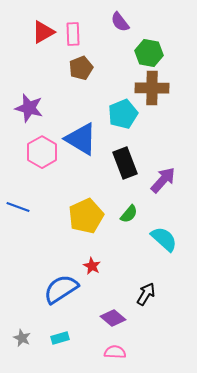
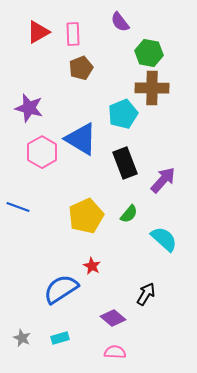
red triangle: moved 5 px left
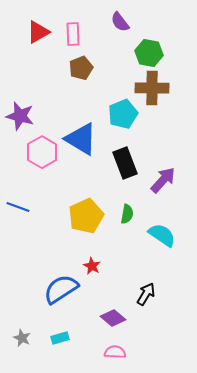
purple star: moved 9 px left, 8 px down
green semicircle: moved 2 px left; rotated 30 degrees counterclockwise
cyan semicircle: moved 2 px left, 4 px up; rotated 8 degrees counterclockwise
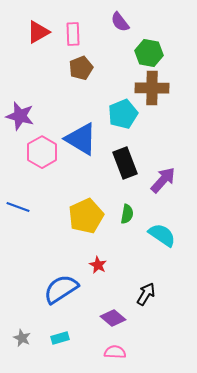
red star: moved 6 px right, 1 px up
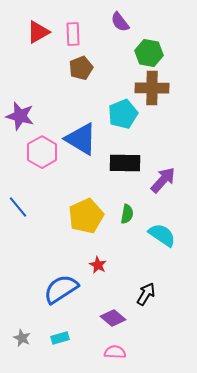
black rectangle: rotated 68 degrees counterclockwise
blue line: rotated 30 degrees clockwise
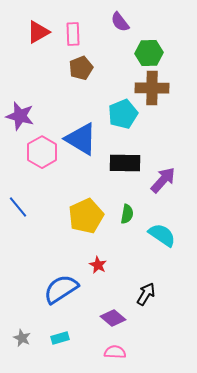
green hexagon: rotated 12 degrees counterclockwise
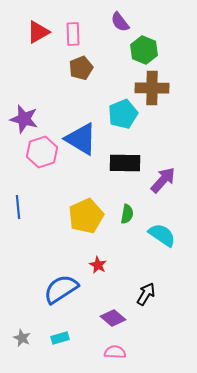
green hexagon: moved 5 px left, 3 px up; rotated 24 degrees clockwise
purple star: moved 4 px right, 3 px down
pink hexagon: rotated 12 degrees clockwise
blue line: rotated 35 degrees clockwise
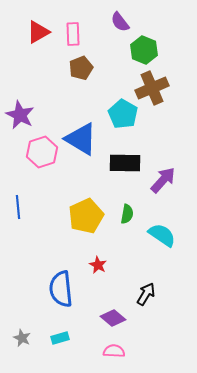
brown cross: rotated 24 degrees counterclockwise
cyan pentagon: rotated 20 degrees counterclockwise
purple star: moved 4 px left, 4 px up; rotated 12 degrees clockwise
blue semicircle: rotated 63 degrees counterclockwise
pink semicircle: moved 1 px left, 1 px up
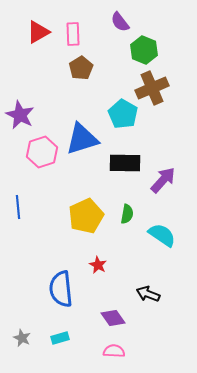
brown pentagon: rotated 10 degrees counterclockwise
blue triangle: moved 1 px right; rotated 48 degrees counterclockwise
black arrow: moved 2 px right; rotated 100 degrees counterclockwise
purple diamond: rotated 15 degrees clockwise
